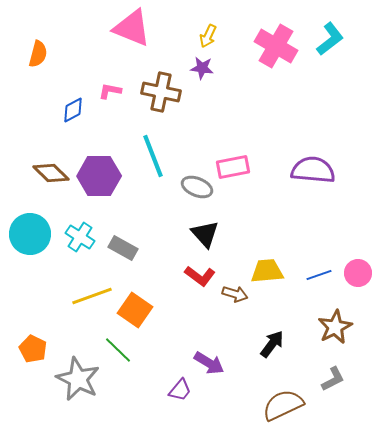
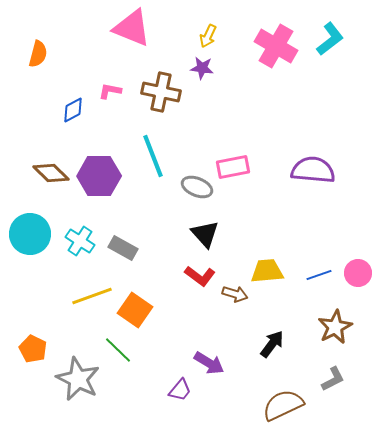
cyan cross: moved 4 px down
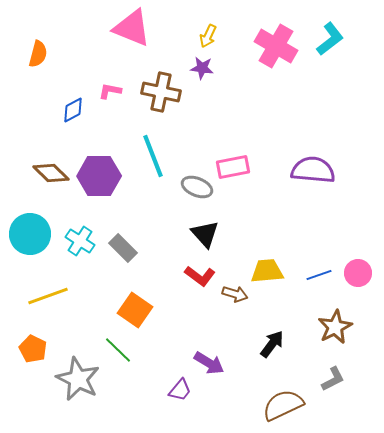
gray rectangle: rotated 16 degrees clockwise
yellow line: moved 44 px left
